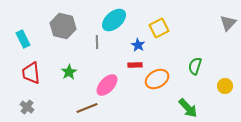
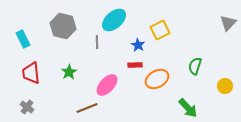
yellow square: moved 1 px right, 2 px down
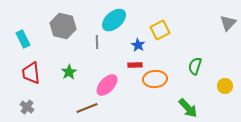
orange ellipse: moved 2 px left; rotated 25 degrees clockwise
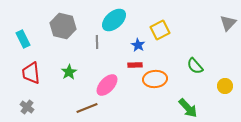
green semicircle: rotated 60 degrees counterclockwise
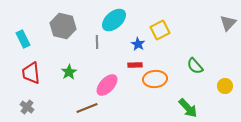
blue star: moved 1 px up
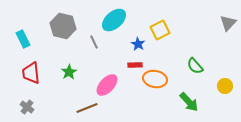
gray line: moved 3 px left; rotated 24 degrees counterclockwise
orange ellipse: rotated 15 degrees clockwise
green arrow: moved 1 px right, 6 px up
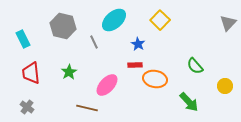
yellow square: moved 10 px up; rotated 18 degrees counterclockwise
brown line: rotated 35 degrees clockwise
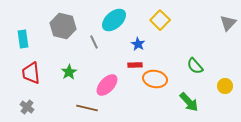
cyan rectangle: rotated 18 degrees clockwise
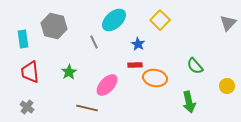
gray hexagon: moved 9 px left
red trapezoid: moved 1 px left, 1 px up
orange ellipse: moved 1 px up
yellow circle: moved 2 px right
green arrow: rotated 30 degrees clockwise
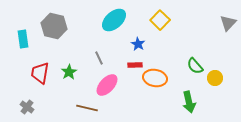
gray line: moved 5 px right, 16 px down
red trapezoid: moved 10 px right, 1 px down; rotated 15 degrees clockwise
yellow circle: moved 12 px left, 8 px up
